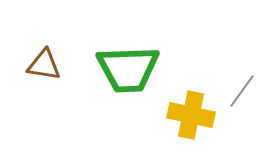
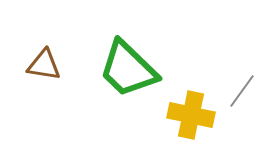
green trapezoid: rotated 46 degrees clockwise
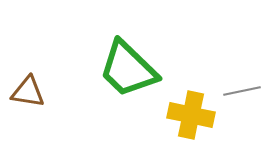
brown triangle: moved 16 px left, 27 px down
gray line: rotated 42 degrees clockwise
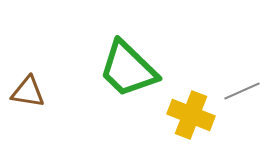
gray line: rotated 12 degrees counterclockwise
yellow cross: rotated 9 degrees clockwise
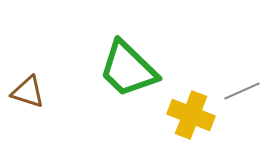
brown triangle: rotated 9 degrees clockwise
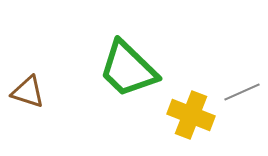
gray line: moved 1 px down
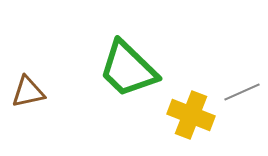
brown triangle: rotated 30 degrees counterclockwise
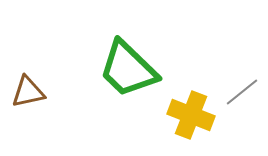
gray line: rotated 15 degrees counterclockwise
